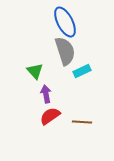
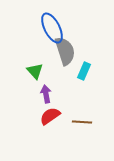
blue ellipse: moved 13 px left, 6 px down
cyan rectangle: moved 2 px right; rotated 42 degrees counterclockwise
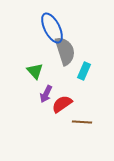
purple arrow: rotated 144 degrees counterclockwise
red semicircle: moved 12 px right, 12 px up
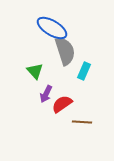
blue ellipse: rotated 32 degrees counterclockwise
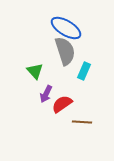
blue ellipse: moved 14 px right
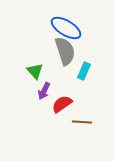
purple arrow: moved 2 px left, 3 px up
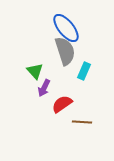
blue ellipse: rotated 20 degrees clockwise
purple arrow: moved 3 px up
